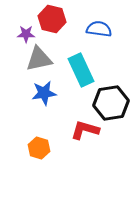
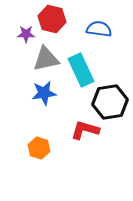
gray triangle: moved 7 px right
black hexagon: moved 1 px left, 1 px up
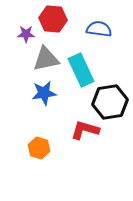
red hexagon: moved 1 px right; rotated 8 degrees counterclockwise
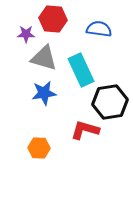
gray triangle: moved 2 px left, 1 px up; rotated 28 degrees clockwise
orange hexagon: rotated 15 degrees counterclockwise
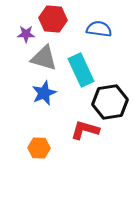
blue star: rotated 15 degrees counterclockwise
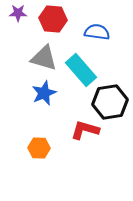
blue semicircle: moved 2 px left, 3 px down
purple star: moved 8 px left, 21 px up
cyan rectangle: rotated 16 degrees counterclockwise
